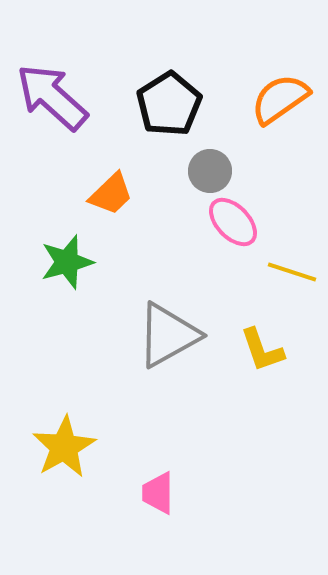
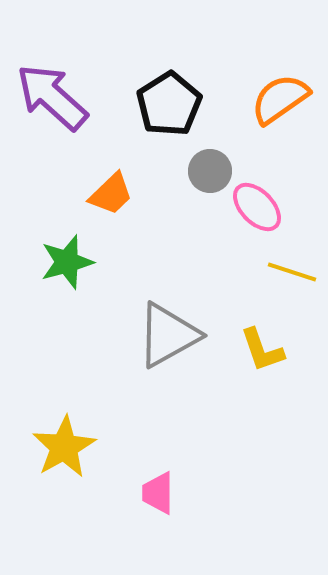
pink ellipse: moved 24 px right, 15 px up
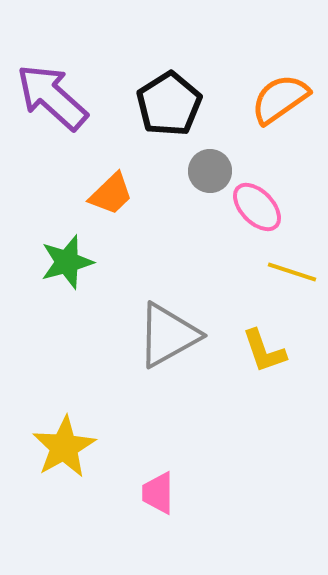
yellow L-shape: moved 2 px right, 1 px down
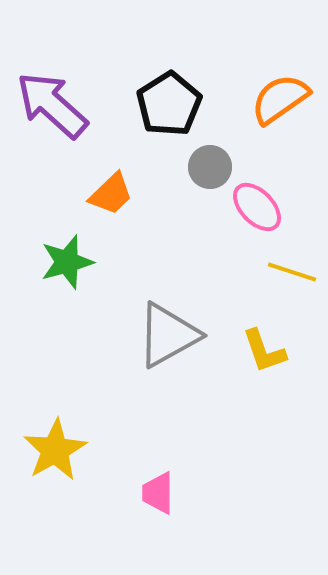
purple arrow: moved 8 px down
gray circle: moved 4 px up
yellow star: moved 9 px left, 3 px down
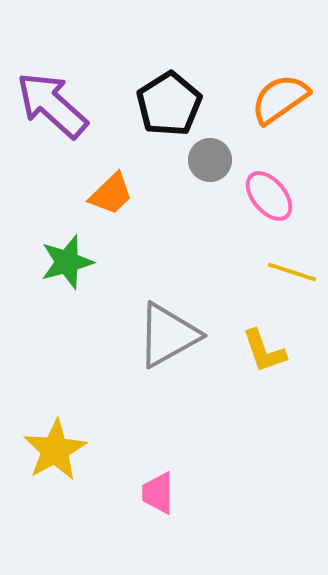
gray circle: moved 7 px up
pink ellipse: moved 12 px right, 11 px up; rotated 4 degrees clockwise
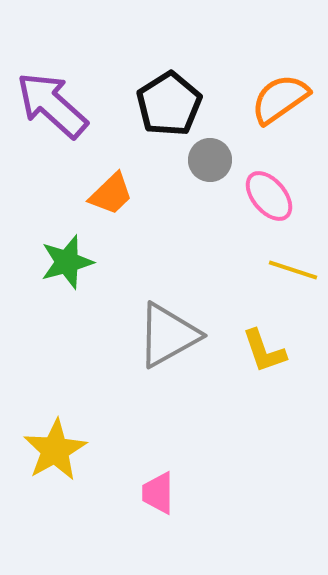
yellow line: moved 1 px right, 2 px up
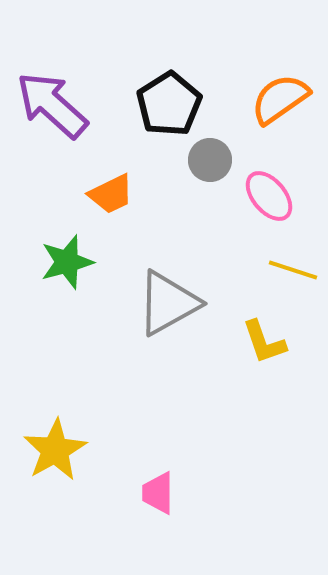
orange trapezoid: rotated 18 degrees clockwise
gray triangle: moved 32 px up
yellow L-shape: moved 9 px up
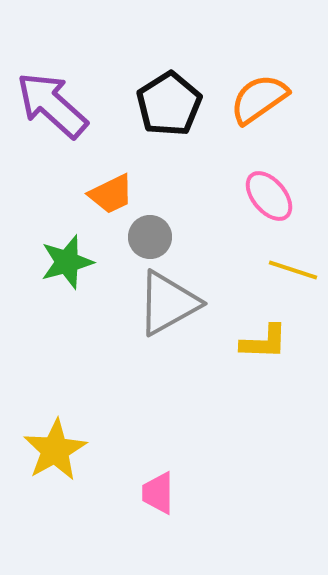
orange semicircle: moved 21 px left
gray circle: moved 60 px left, 77 px down
yellow L-shape: rotated 69 degrees counterclockwise
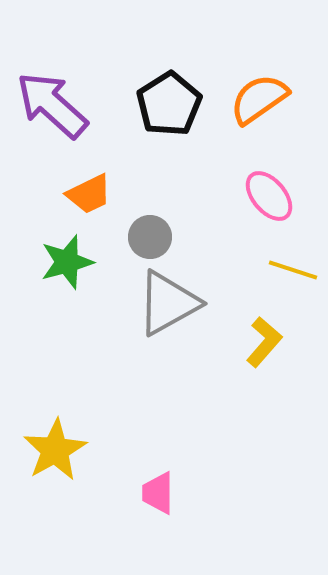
orange trapezoid: moved 22 px left
yellow L-shape: rotated 51 degrees counterclockwise
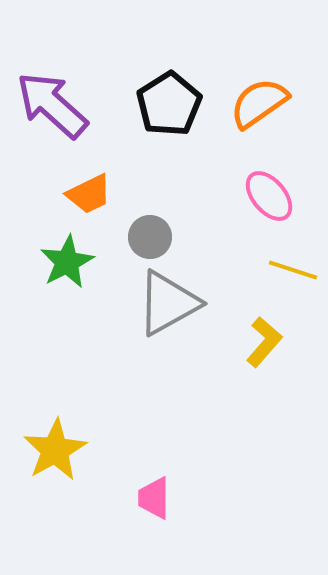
orange semicircle: moved 4 px down
green star: rotated 12 degrees counterclockwise
pink trapezoid: moved 4 px left, 5 px down
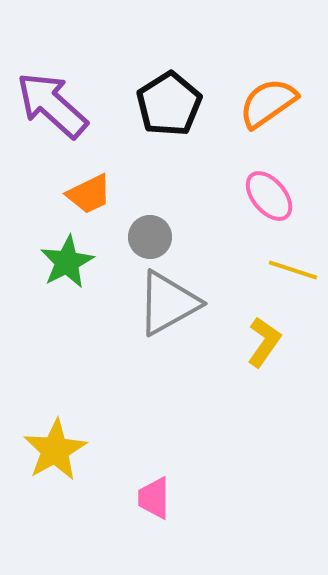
orange semicircle: moved 9 px right
yellow L-shape: rotated 6 degrees counterclockwise
